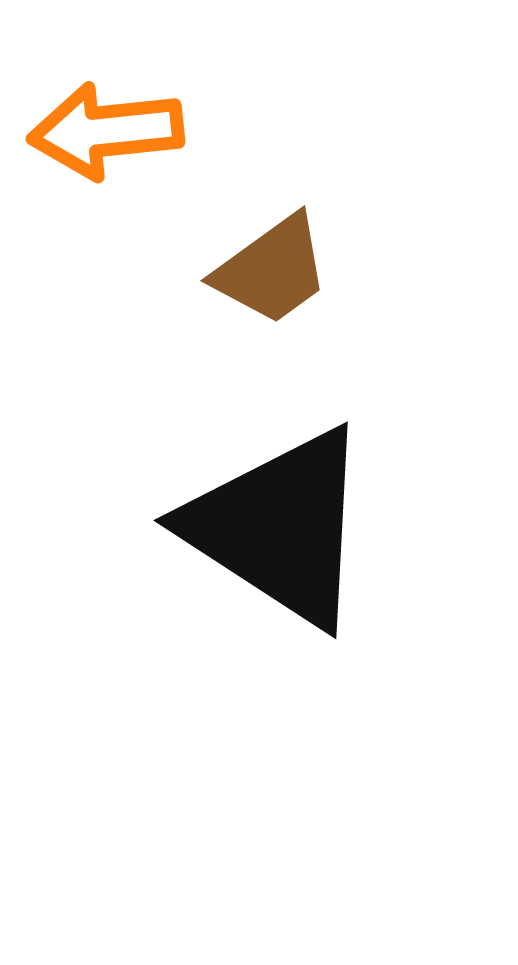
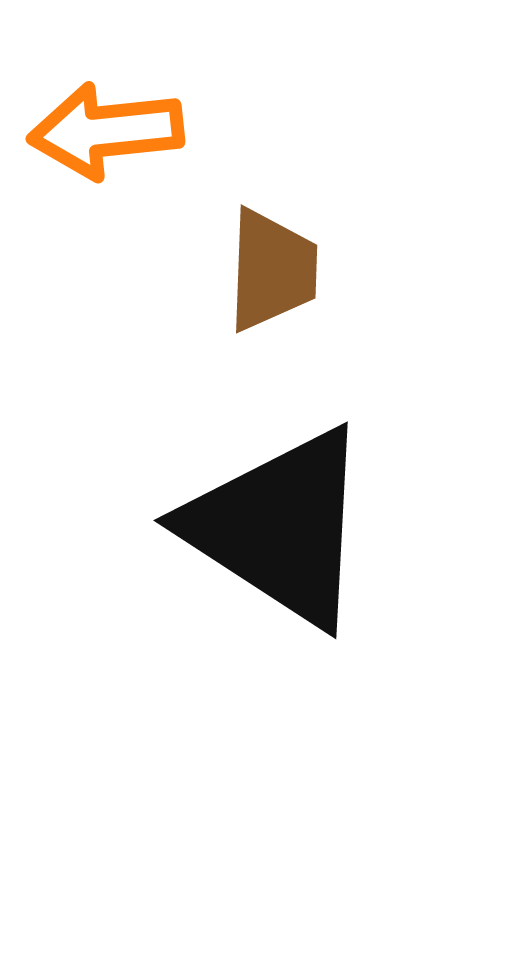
brown trapezoid: rotated 52 degrees counterclockwise
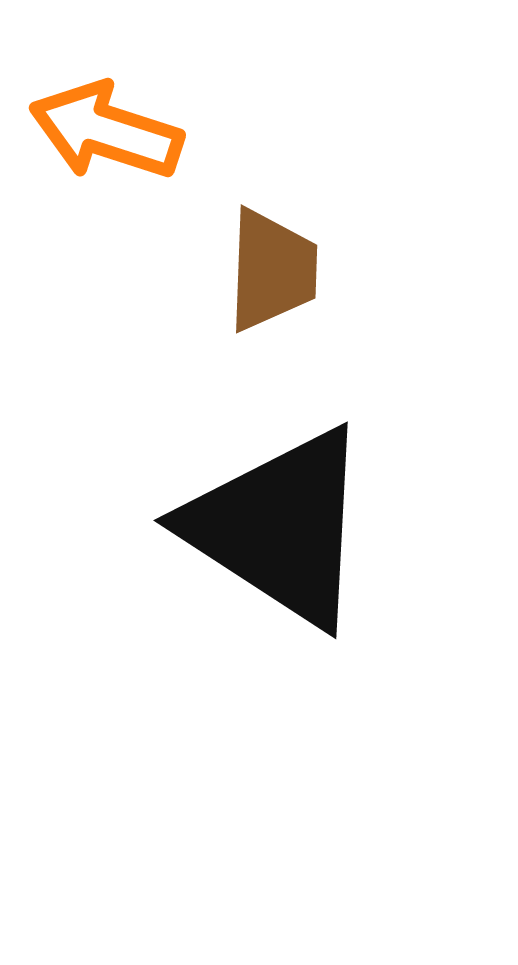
orange arrow: rotated 24 degrees clockwise
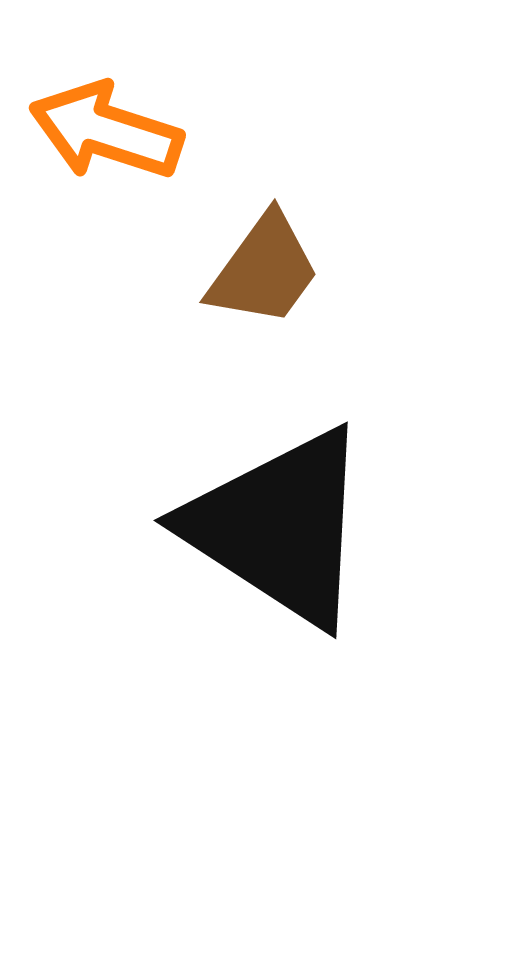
brown trapezoid: moved 8 px left; rotated 34 degrees clockwise
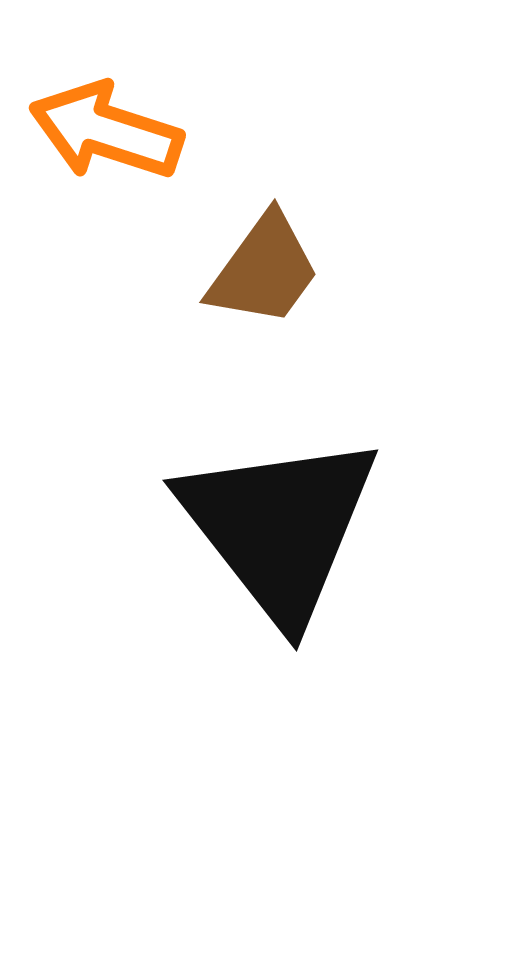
black triangle: rotated 19 degrees clockwise
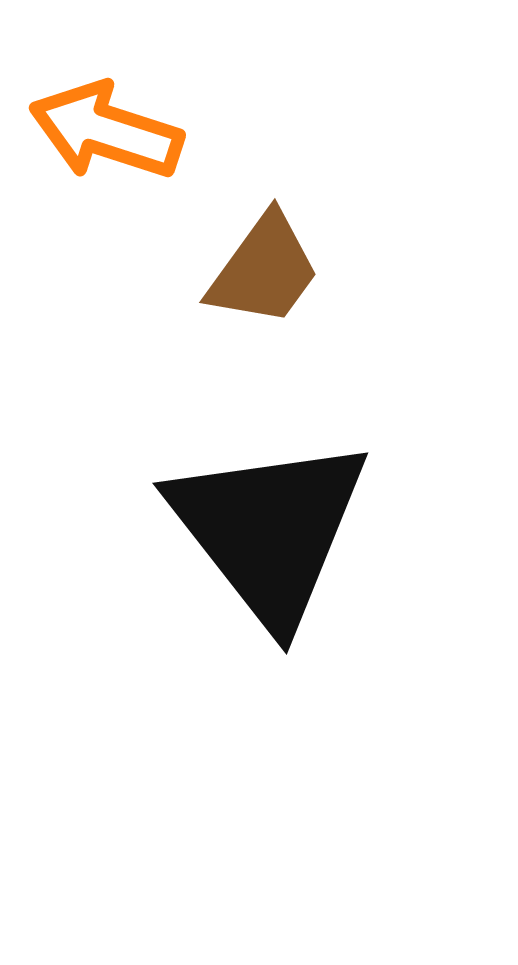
black triangle: moved 10 px left, 3 px down
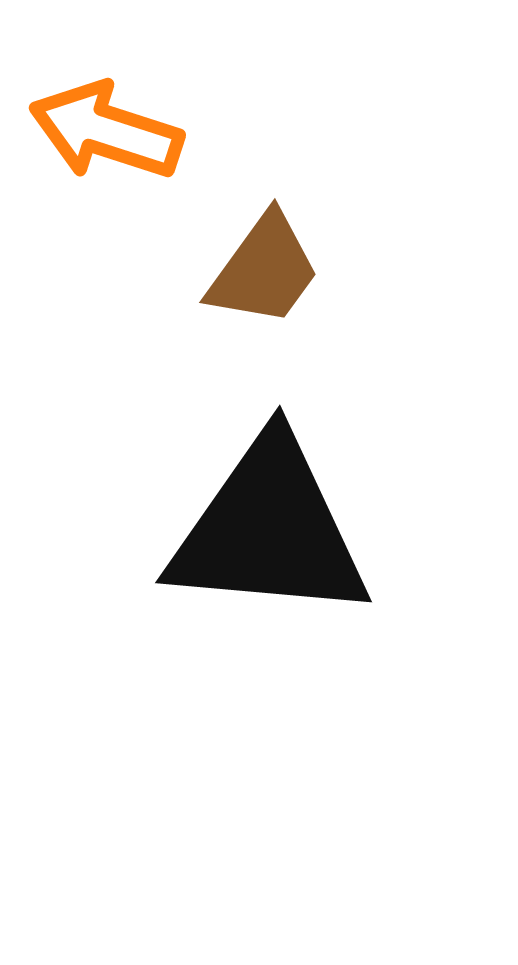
black triangle: rotated 47 degrees counterclockwise
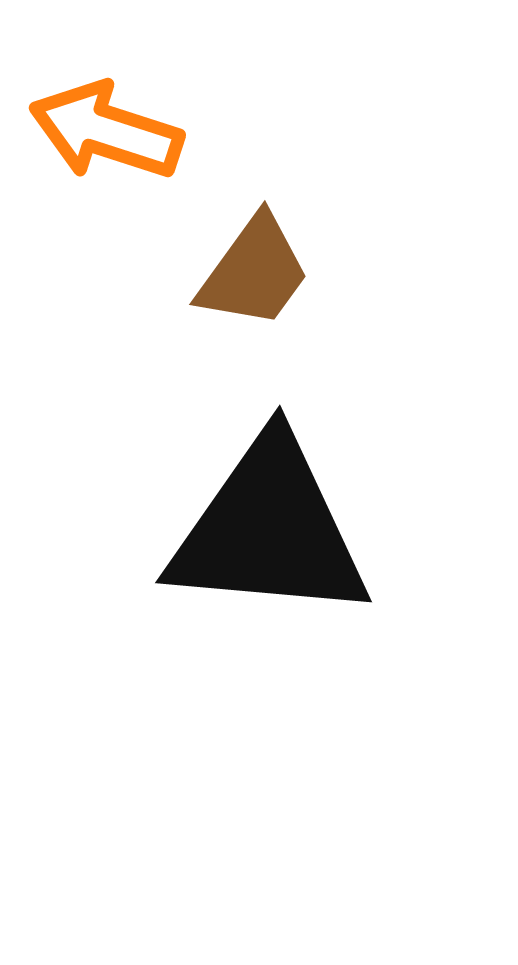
brown trapezoid: moved 10 px left, 2 px down
